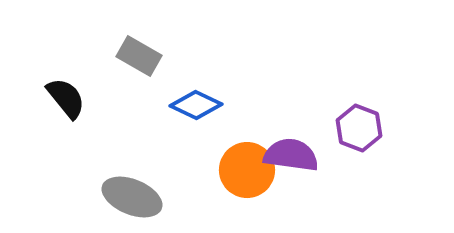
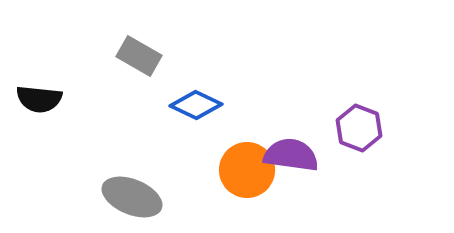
black semicircle: moved 27 px left, 1 px down; rotated 135 degrees clockwise
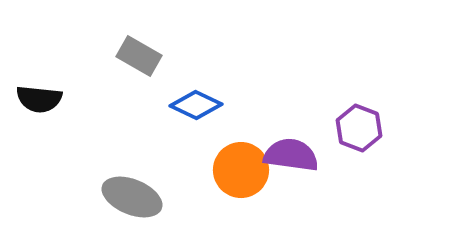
orange circle: moved 6 px left
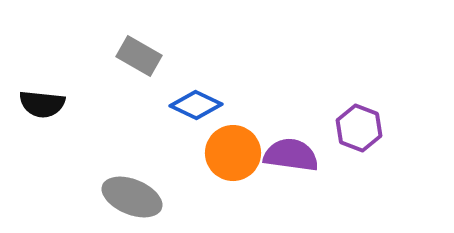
black semicircle: moved 3 px right, 5 px down
orange circle: moved 8 px left, 17 px up
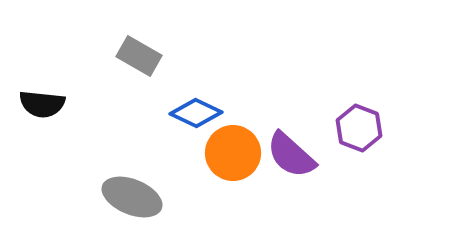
blue diamond: moved 8 px down
purple semicircle: rotated 146 degrees counterclockwise
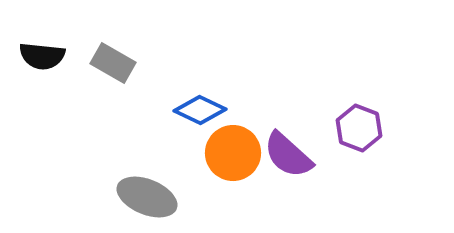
gray rectangle: moved 26 px left, 7 px down
black semicircle: moved 48 px up
blue diamond: moved 4 px right, 3 px up
purple semicircle: moved 3 px left
gray ellipse: moved 15 px right
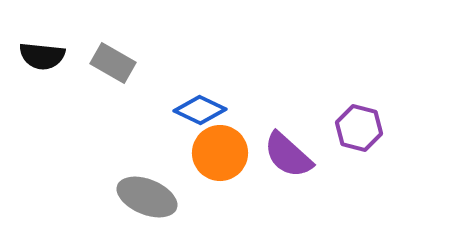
purple hexagon: rotated 6 degrees counterclockwise
orange circle: moved 13 px left
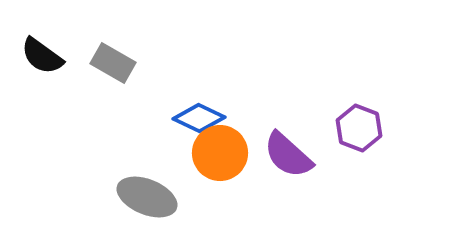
black semicircle: rotated 30 degrees clockwise
blue diamond: moved 1 px left, 8 px down
purple hexagon: rotated 6 degrees clockwise
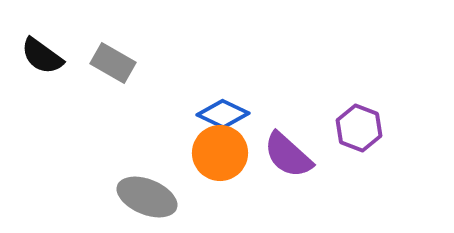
blue diamond: moved 24 px right, 4 px up
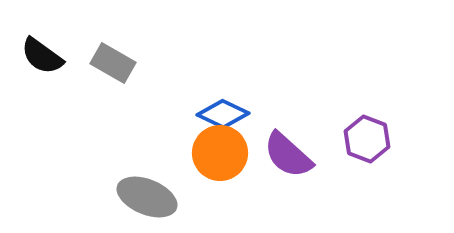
purple hexagon: moved 8 px right, 11 px down
